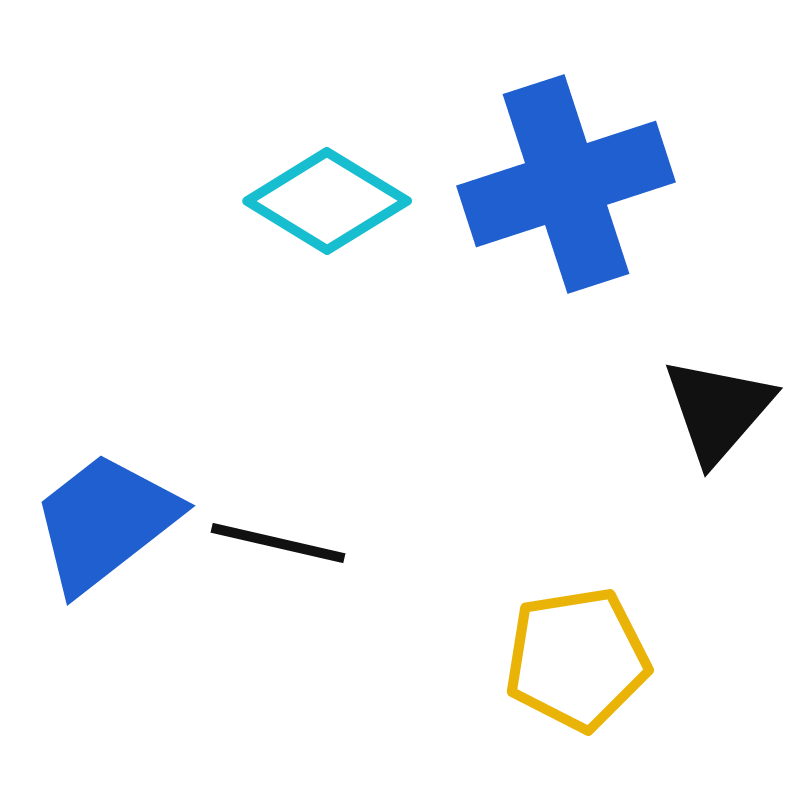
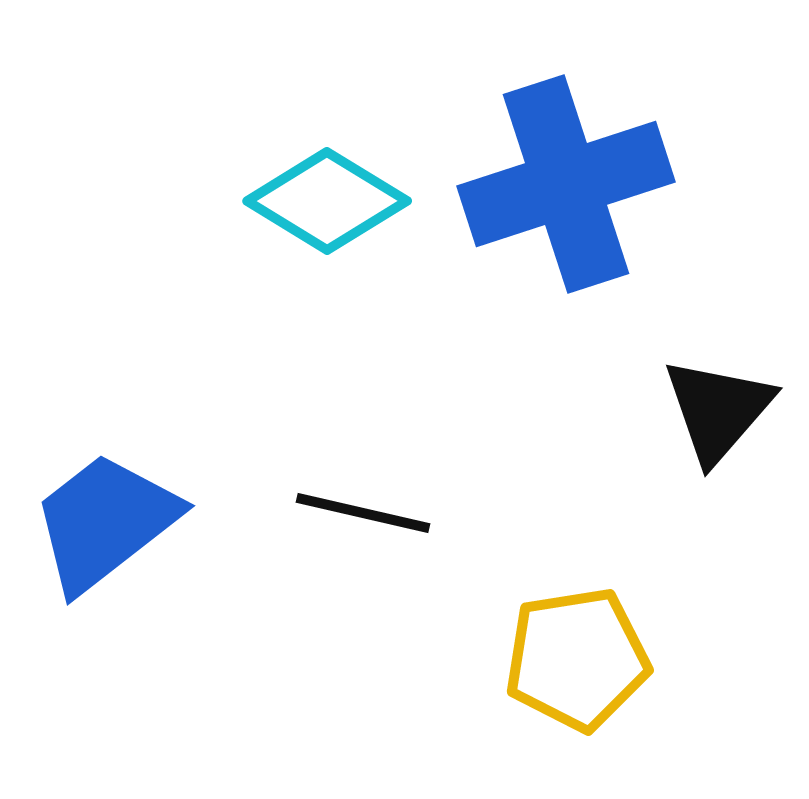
black line: moved 85 px right, 30 px up
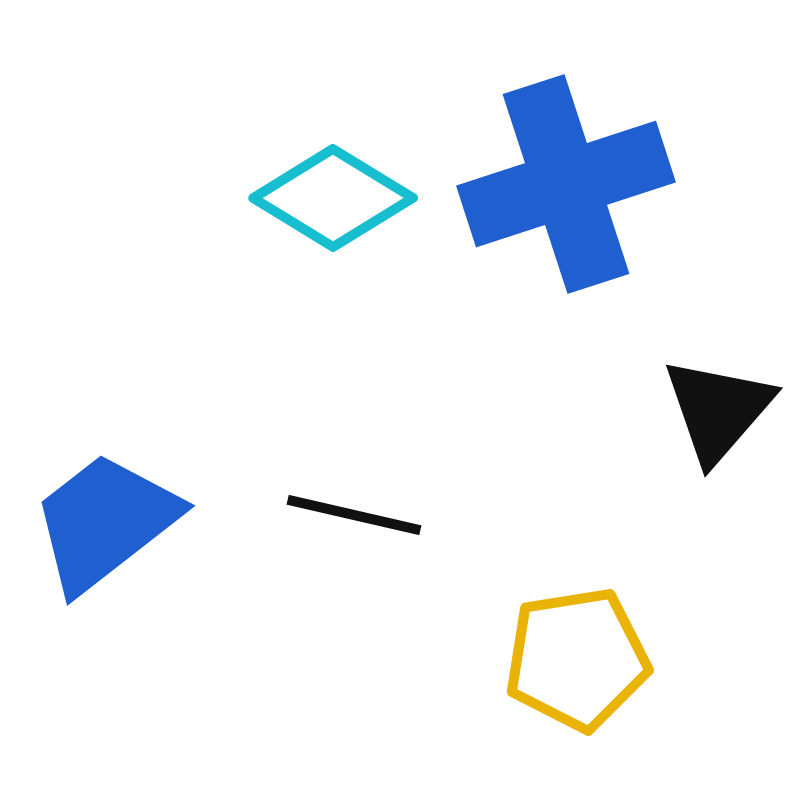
cyan diamond: moved 6 px right, 3 px up
black line: moved 9 px left, 2 px down
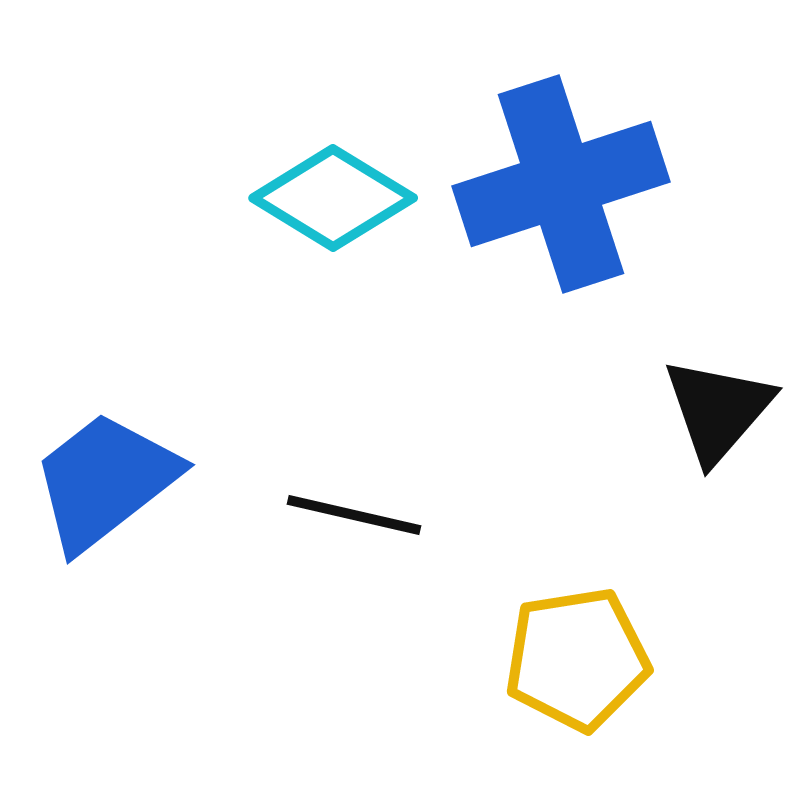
blue cross: moved 5 px left
blue trapezoid: moved 41 px up
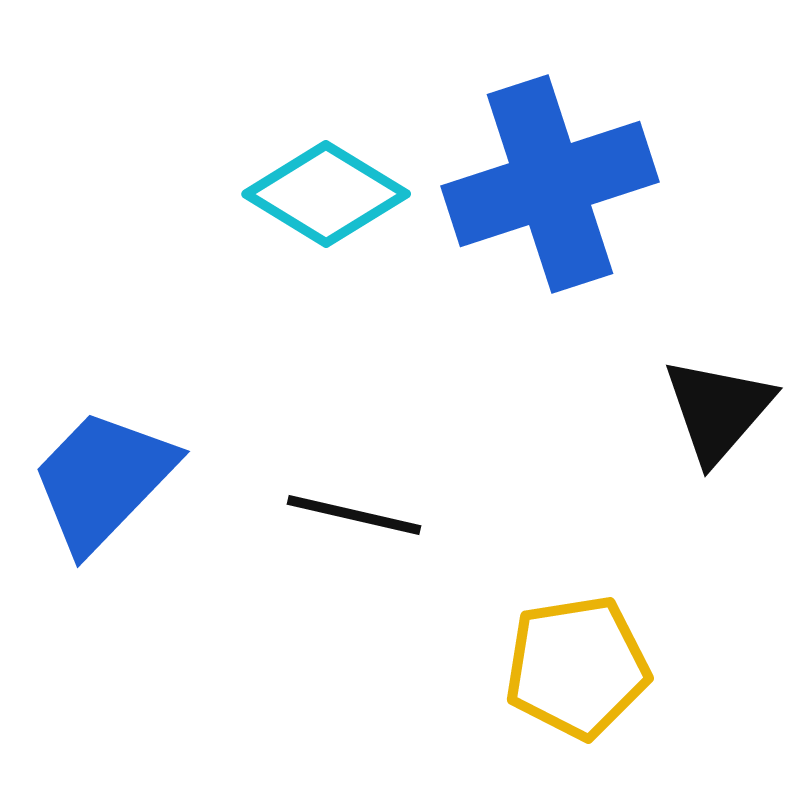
blue cross: moved 11 px left
cyan diamond: moved 7 px left, 4 px up
blue trapezoid: moved 2 px left, 1 px up; rotated 8 degrees counterclockwise
yellow pentagon: moved 8 px down
